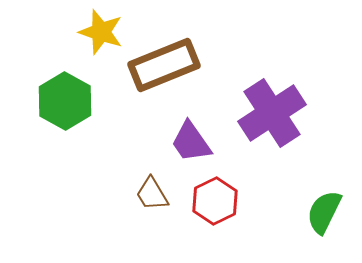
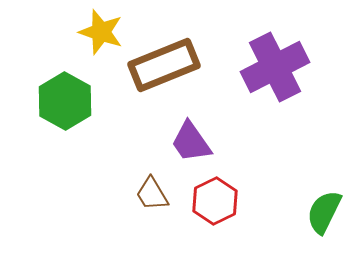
purple cross: moved 3 px right, 46 px up; rotated 6 degrees clockwise
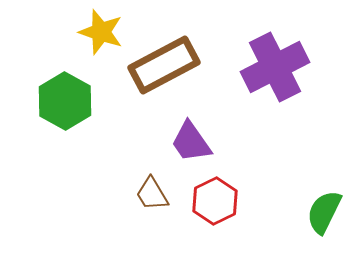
brown rectangle: rotated 6 degrees counterclockwise
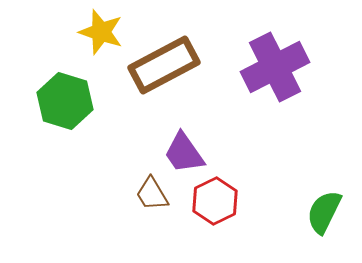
green hexagon: rotated 12 degrees counterclockwise
purple trapezoid: moved 7 px left, 11 px down
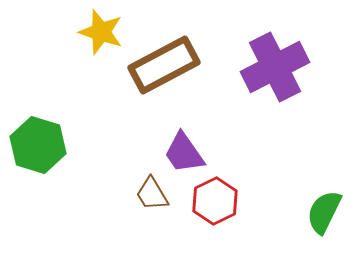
green hexagon: moved 27 px left, 44 px down
